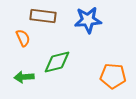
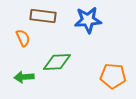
green diamond: rotated 12 degrees clockwise
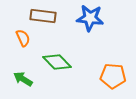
blue star: moved 2 px right, 2 px up; rotated 12 degrees clockwise
green diamond: rotated 48 degrees clockwise
green arrow: moved 1 px left, 2 px down; rotated 36 degrees clockwise
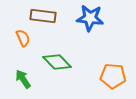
green arrow: rotated 24 degrees clockwise
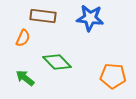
orange semicircle: rotated 48 degrees clockwise
green arrow: moved 2 px right, 1 px up; rotated 18 degrees counterclockwise
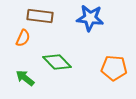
brown rectangle: moved 3 px left
orange pentagon: moved 1 px right, 8 px up
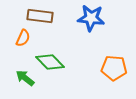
blue star: moved 1 px right
green diamond: moved 7 px left
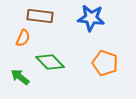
orange pentagon: moved 9 px left, 5 px up; rotated 15 degrees clockwise
green arrow: moved 5 px left, 1 px up
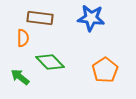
brown rectangle: moved 2 px down
orange semicircle: rotated 24 degrees counterclockwise
orange pentagon: moved 7 px down; rotated 20 degrees clockwise
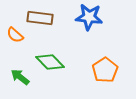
blue star: moved 2 px left, 1 px up
orange semicircle: moved 8 px left, 3 px up; rotated 132 degrees clockwise
